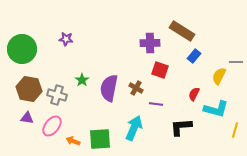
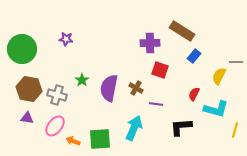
pink ellipse: moved 3 px right
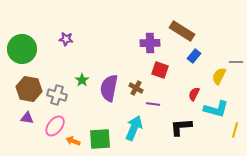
purple line: moved 3 px left
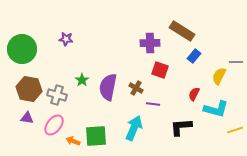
purple semicircle: moved 1 px left, 1 px up
pink ellipse: moved 1 px left, 1 px up
yellow line: rotated 56 degrees clockwise
green square: moved 4 px left, 3 px up
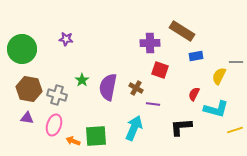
blue rectangle: moved 2 px right; rotated 40 degrees clockwise
pink ellipse: rotated 20 degrees counterclockwise
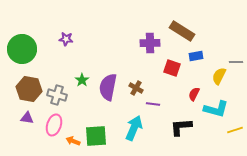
red square: moved 12 px right, 2 px up
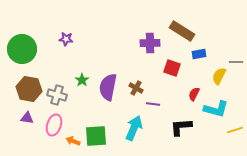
blue rectangle: moved 3 px right, 2 px up
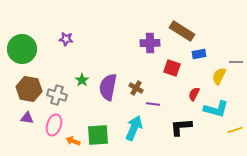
green square: moved 2 px right, 1 px up
